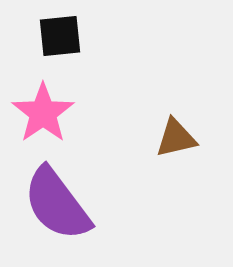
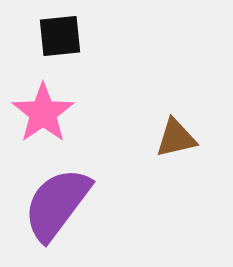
purple semicircle: rotated 74 degrees clockwise
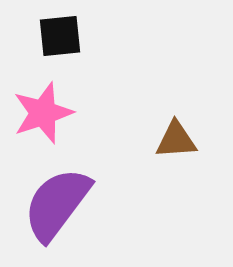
pink star: rotated 16 degrees clockwise
brown triangle: moved 2 px down; rotated 9 degrees clockwise
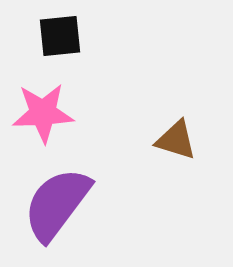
pink star: rotated 16 degrees clockwise
brown triangle: rotated 21 degrees clockwise
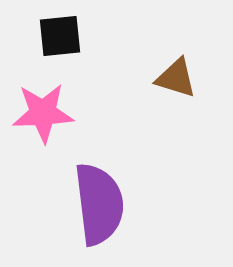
brown triangle: moved 62 px up
purple semicircle: moved 42 px right; rotated 136 degrees clockwise
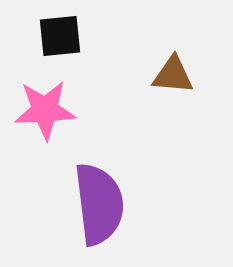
brown triangle: moved 3 px left, 3 px up; rotated 12 degrees counterclockwise
pink star: moved 2 px right, 3 px up
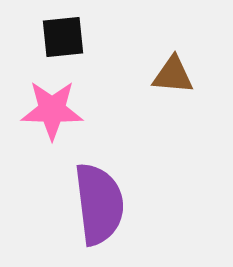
black square: moved 3 px right, 1 px down
pink star: moved 7 px right; rotated 4 degrees clockwise
